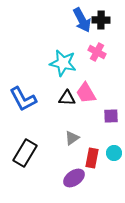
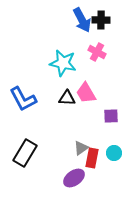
gray triangle: moved 9 px right, 10 px down
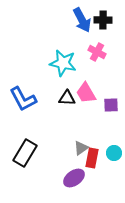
black cross: moved 2 px right
purple square: moved 11 px up
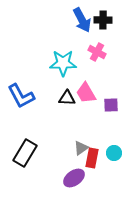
cyan star: rotated 12 degrees counterclockwise
blue L-shape: moved 2 px left, 3 px up
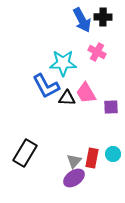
black cross: moved 3 px up
blue L-shape: moved 25 px right, 10 px up
purple square: moved 2 px down
gray triangle: moved 7 px left, 13 px down; rotated 14 degrees counterclockwise
cyan circle: moved 1 px left, 1 px down
